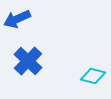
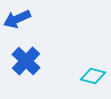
blue cross: moved 2 px left
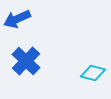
cyan diamond: moved 3 px up
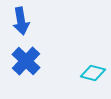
blue arrow: moved 4 px right, 2 px down; rotated 76 degrees counterclockwise
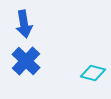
blue arrow: moved 3 px right, 3 px down
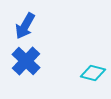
blue arrow: moved 1 px right, 2 px down; rotated 40 degrees clockwise
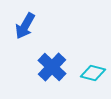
blue cross: moved 26 px right, 6 px down
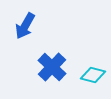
cyan diamond: moved 2 px down
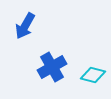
blue cross: rotated 16 degrees clockwise
